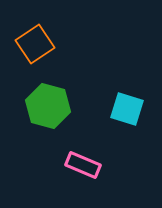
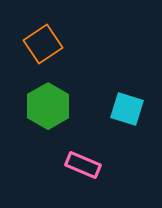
orange square: moved 8 px right
green hexagon: rotated 15 degrees clockwise
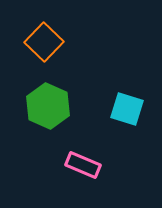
orange square: moved 1 px right, 2 px up; rotated 12 degrees counterclockwise
green hexagon: rotated 6 degrees counterclockwise
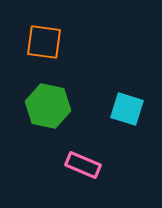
orange square: rotated 36 degrees counterclockwise
green hexagon: rotated 12 degrees counterclockwise
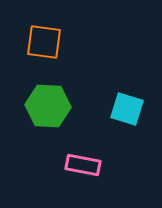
green hexagon: rotated 9 degrees counterclockwise
pink rectangle: rotated 12 degrees counterclockwise
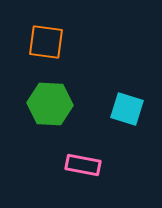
orange square: moved 2 px right
green hexagon: moved 2 px right, 2 px up
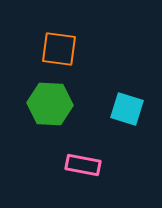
orange square: moved 13 px right, 7 px down
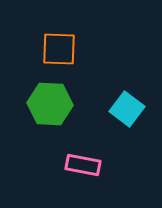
orange square: rotated 6 degrees counterclockwise
cyan square: rotated 20 degrees clockwise
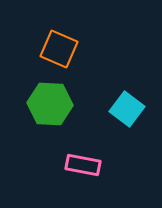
orange square: rotated 21 degrees clockwise
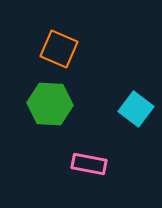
cyan square: moved 9 px right
pink rectangle: moved 6 px right, 1 px up
